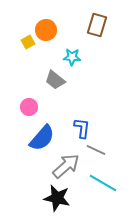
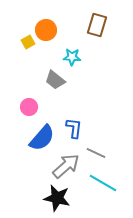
blue L-shape: moved 8 px left
gray line: moved 3 px down
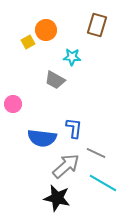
gray trapezoid: rotated 10 degrees counterclockwise
pink circle: moved 16 px left, 3 px up
blue semicircle: rotated 56 degrees clockwise
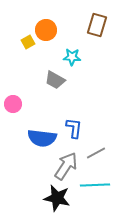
gray line: rotated 54 degrees counterclockwise
gray arrow: rotated 16 degrees counterclockwise
cyan line: moved 8 px left, 2 px down; rotated 32 degrees counterclockwise
